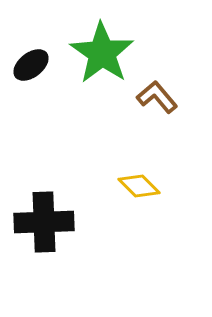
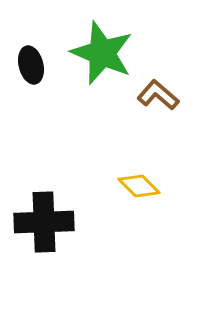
green star: rotated 12 degrees counterclockwise
black ellipse: rotated 66 degrees counterclockwise
brown L-shape: moved 1 px right, 2 px up; rotated 9 degrees counterclockwise
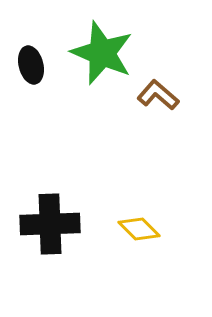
yellow diamond: moved 43 px down
black cross: moved 6 px right, 2 px down
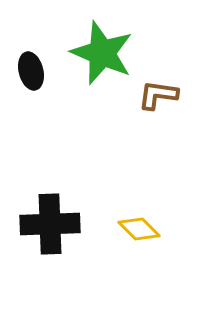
black ellipse: moved 6 px down
brown L-shape: rotated 33 degrees counterclockwise
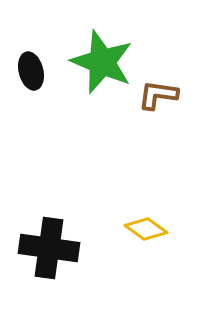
green star: moved 9 px down
black cross: moved 1 px left, 24 px down; rotated 10 degrees clockwise
yellow diamond: moved 7 px right; rotated 9 degrees counterclockwise
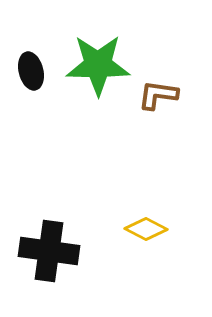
green star: moved 4 px left, 3 px down; rotated 22 degrees counterclockwise
yellow diamond: rotated 9 degrees counterclockwise
black cross: moved 3 px down
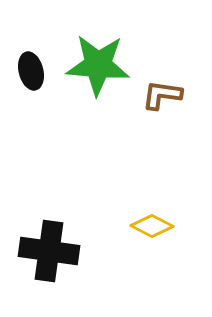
green star: rotated 4 degrees clockwise
brown L-shape: moved 4 px right
yellow diamond: moved 6 px right, 3 px up
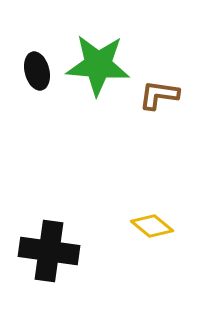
black ellipse: moved 6 px right
brown L-shape: moved 3 px left
yellow diamond: rotated 12 degrees clockwise
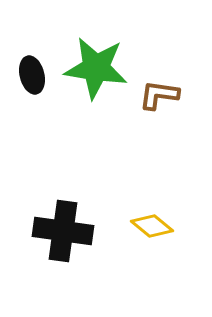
green star: moved 2 px left, 3 px down; rotated 4 degrees clockwise
black ellipse: moved 5 px left, 4 px down
black cross: moved 14 px right, 20 px up
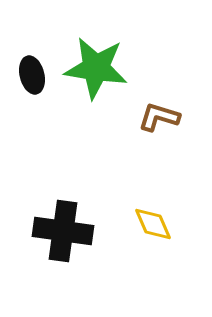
brown L-shape: moved 22 px down; rotated 9 degrees clockwise
yellow diamond: moved 1 px right, 2 px up; rotated 27 degrees clockwise
